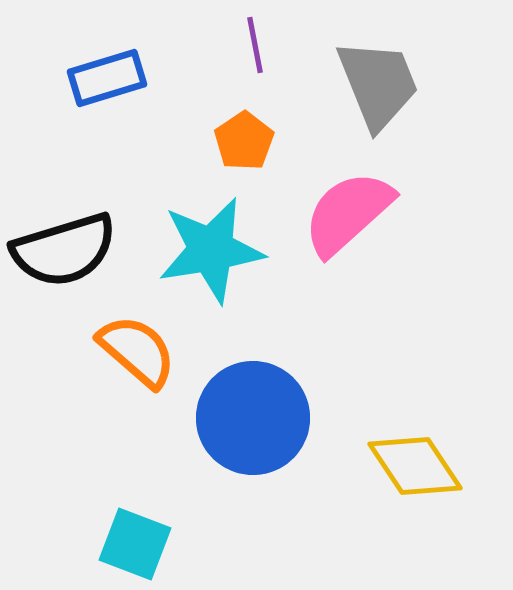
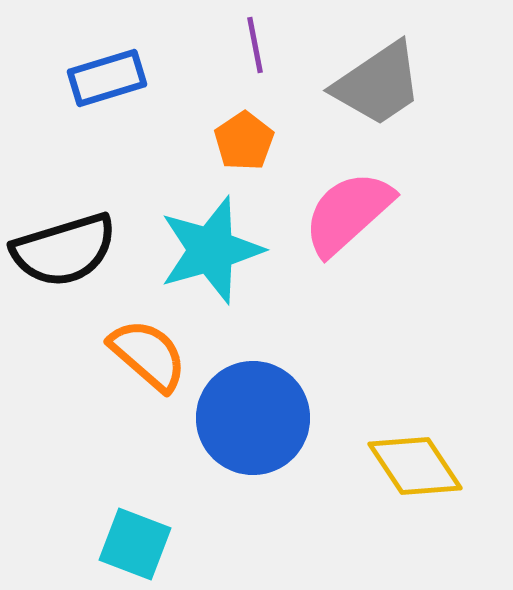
gray trapezoid: rotated 78 degrees clockwise
cyan star: rotated 7 degrees counterclockwise
orange semicircle: moved 11 px right, 4 px down
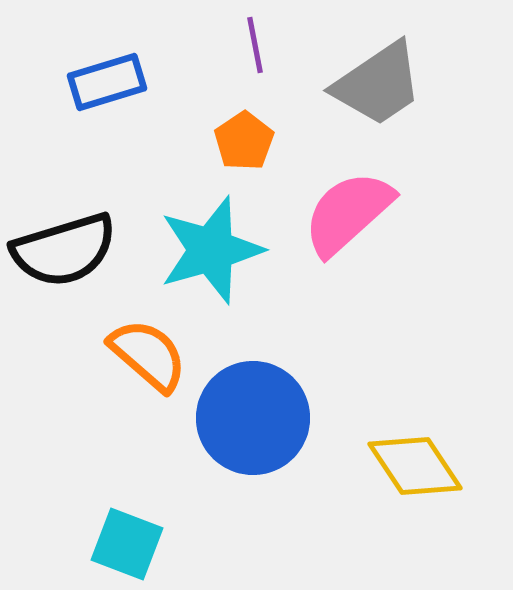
blue rectangle: moved 4 px down
cyan square: moved 8 px left
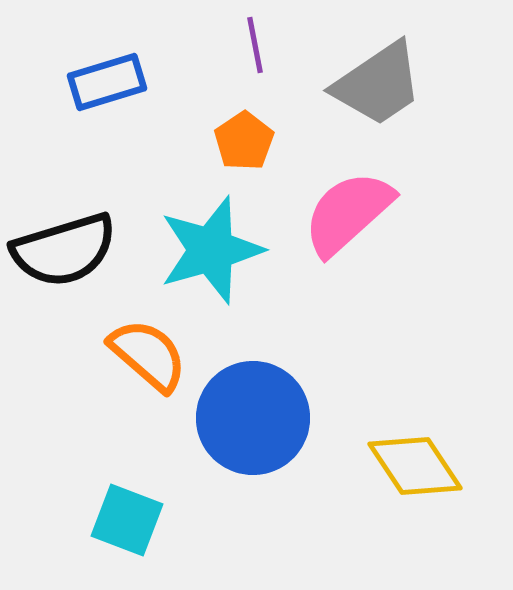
cyan square: moved 24 px up
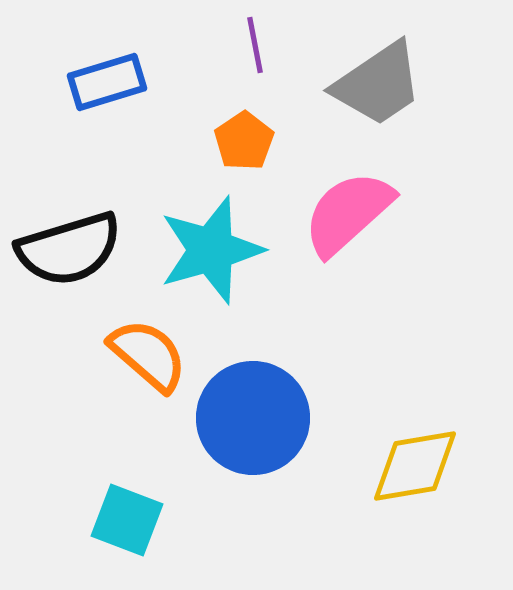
black semicircle: moved 5 px right, 1 px up
yellow diamond: rotated 66 degrees counterclockwise
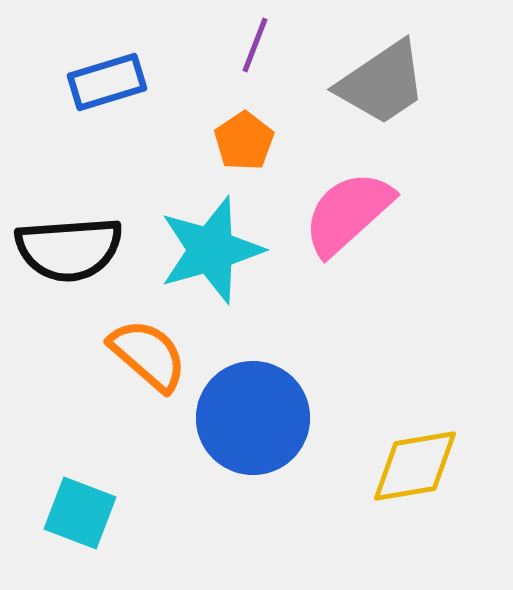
purple line: rotated 32 degrees clockwise
gray trapezoid: moved 4 px right, 1 px up
black semicircle: rotated 13 degrees clockwise
cyan square: moved 47 px left, 7 px up
